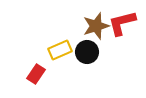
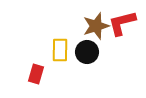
yellow rectangle: rotated 65 degrees counterclockwise
red rectangle: rotated 18 degrees counterclockwise
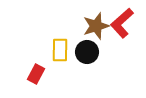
red L-shape: rotated 28 degrees counterclockwise
red rectangle: rotated 12 degrees clockwise
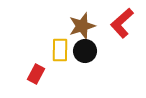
brown star: moved 14 px left
black circle: moved 2 px left, 1 px up
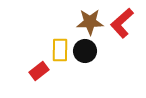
brown star: moved 8 px right, 4 px up; rotated 16 degrees clockwise
red rectangle: moved 3 px right, 3 px up; rotated 24 degrees clockwise
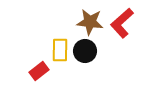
brown star: rotated 8 degrees clockwise
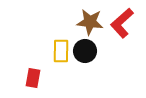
yellow rectangle: moved 1 px right, 1 px down
red rectangle: moved 6 px left, 7 px down; rotated 42 degrees counterclockwise
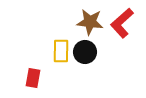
black circle: moved 1 px down
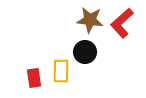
brown star: moved 2 px up
yellow rectangle: moved 20 px down
red rectangle: moved 1 px right; rotated 18 degrees counterclockwise
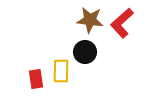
red rectangle: moved 2 px right, 1 px down
